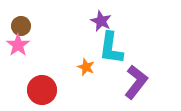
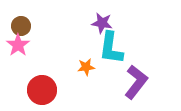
purple star: moved 1 px right, 2 px down; rotated 15 degrees counterclockwise
orange star: rotated 30 degrees counterclockwise
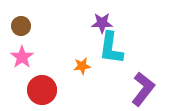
purple star: rotated 10 degrees counterclockwise
pink star: moved 4 px right, 12 px down
orange star: moved 4 px left, 1 px up
purple L-shape: moved 7 px right, 7 px down
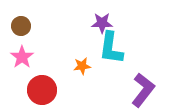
purple L-shape: moved 1 px down
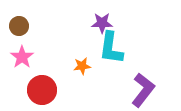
brown circle: moved 2 px left
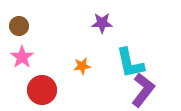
cyan L-shape: moved 19 px right, 15 px down; rotated 20 degrees counterclockwise
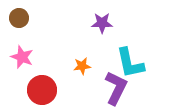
brown circle: moved 8 px up
pink star: rotated 15 degrees counterclockwise
purple L-shape: moved 27 px left, 2 px up; rotated 12 degrees counterclockwise
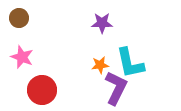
orange star: moved 18 px right, 1 px up
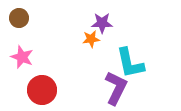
orange star: moved 9 px left, 26 px up
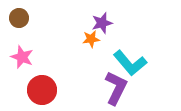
purple star: rotated 15 degrees counterclockwise
cyan L-shape: rotated 28 degrees counterclockwise
